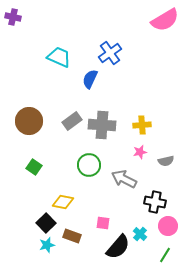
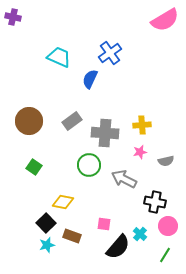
gray cross: moved 3 px right, 8 px down
pink square: moved 1 px right, 1 px down
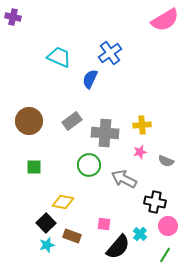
gray semicircle: rotated 35 degrees clockwise
green square: rotated 35 degrees counterclockwise
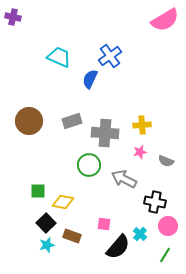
blue cross: moved 3 px down
gray rectangle: rotated 18 degrees clockwise
green square: moved 4 px right, 24 px down
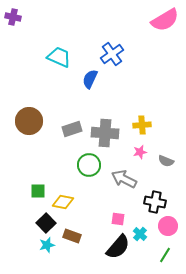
blue cross: moved 2 px right, 2 px up
gray rectangle: moved 8 px down
pink square: moved 14 px right, 5 px up
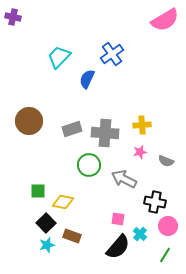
cyan trapezoid: rotated 70 degrees counterclockwise
blue semicircle: moved 3 px left
